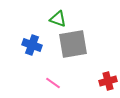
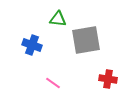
green triangle: rotated 12 degrees counterclockwise
gray square: moved 13 px right, 4 px up
red cross: moved 2 px up; rotated 24 degrees clockwise
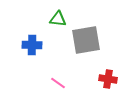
blue cross: rotated 18 degrees counterclockwise
pink line: moved 5 px right
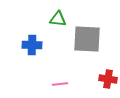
gray square: moved 1 px right, 1 px up; rotated 12 degrees clockwise
pink line: moved 2 px right, 1 px down; rotated 42 degrees counterclockwise
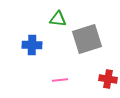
gray square: rotated 20 degrees counterclockwise
pink line: moved 4 px up
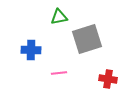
green triangle: moved 1 px right, 2 px up; rotated 18 degrees counterclockwise
blue cross: moved 1 px left, 5 px down
pink line: moved 1 px left, 7 px up
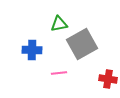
green triangle: moved 7 px down
gray square: moved 5 px left, 5 px down; rotated 12 degrees counterclockwise
blue cross: moved 1 px right
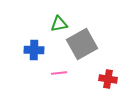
blue cross: moved 2 px right
